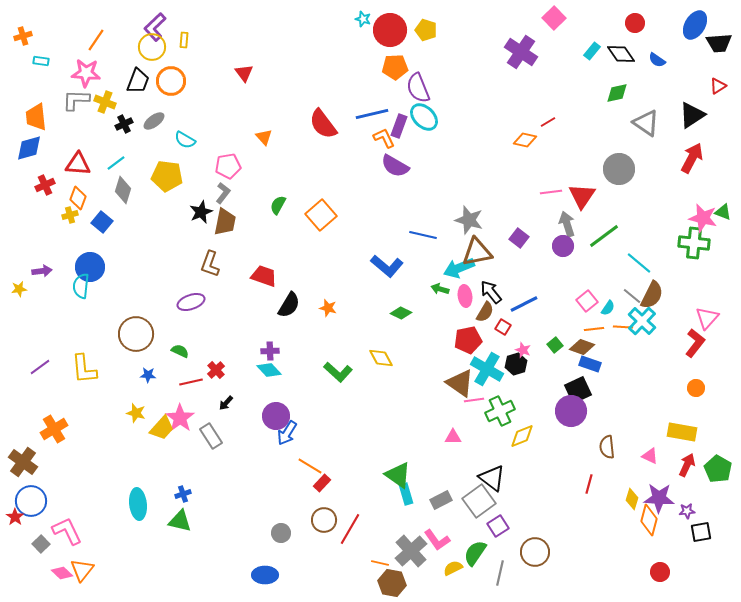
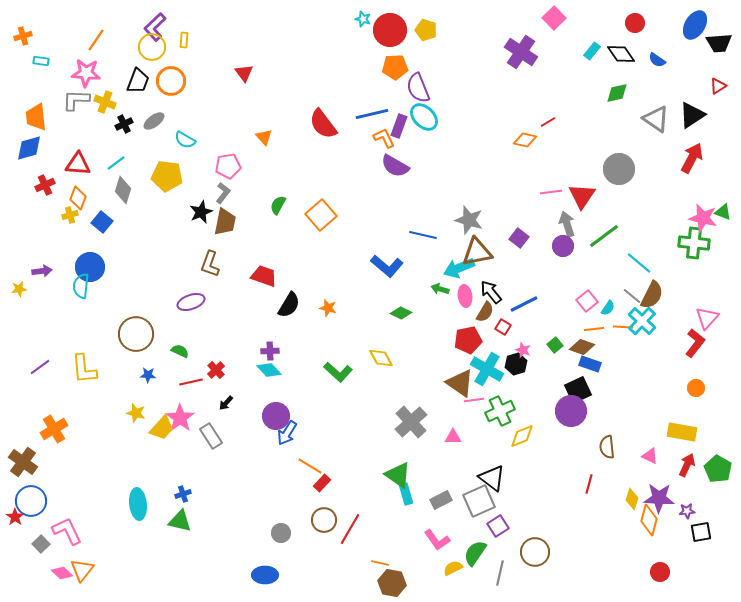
gray triangle at (646, 123): moved 10 px right, 4 px up
gray square at (479, 501): rotated 12 degrees clockwise
gray cross at (411, 551): moved 129 px up
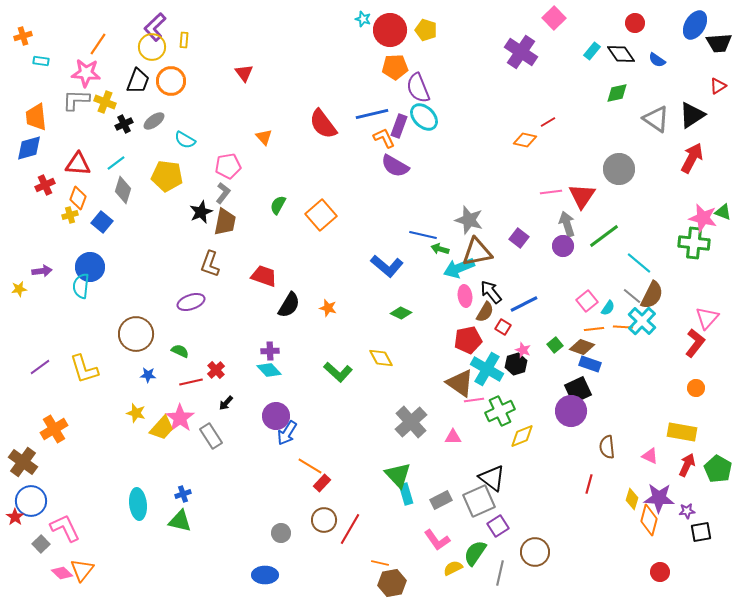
orange line at (96, 40): moved 2 px right, 4 px down
green arrow at (440, 289): moved 40 px up
yellow L-shape at (84, 369): rotated 12 degrees counterclockwise
green triangle at (398, 475): rotated 12 degrees clockwise
pink L-shape at (67, 531): moved 2 px left, 3 px up
brown hexagon at (392, 583): rotated 20 degrees counterclockwise
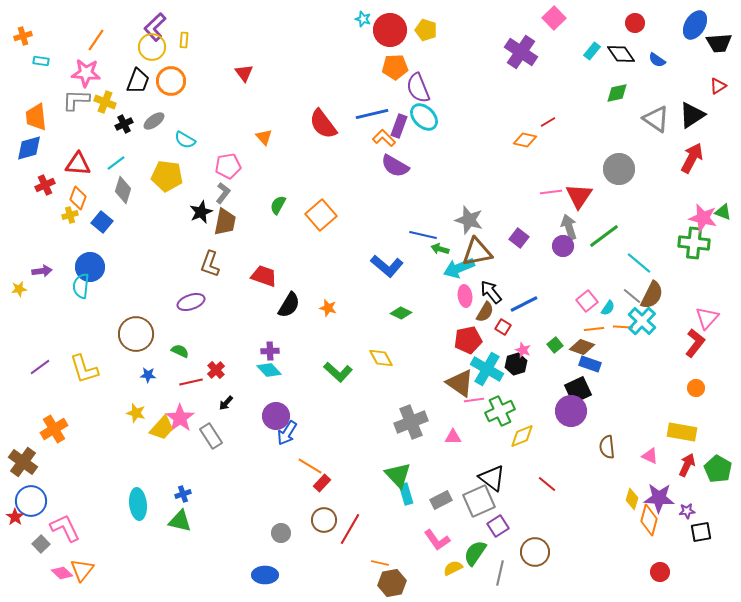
orange line at (98, 44): moved 2 px left, 4 px up
orange L-shape at (384, 138): rotated 20 degrees counterclockwise
red triangle at (582, 196): moved 3 px left
gray arrow at (567, 224): moved 2 px right, 3 px down
gray cross at (411, 422): rotated 20 degrees clockwise
red line at (589, 484): moved 42 px left; rotated 66 degrees counterclockwise
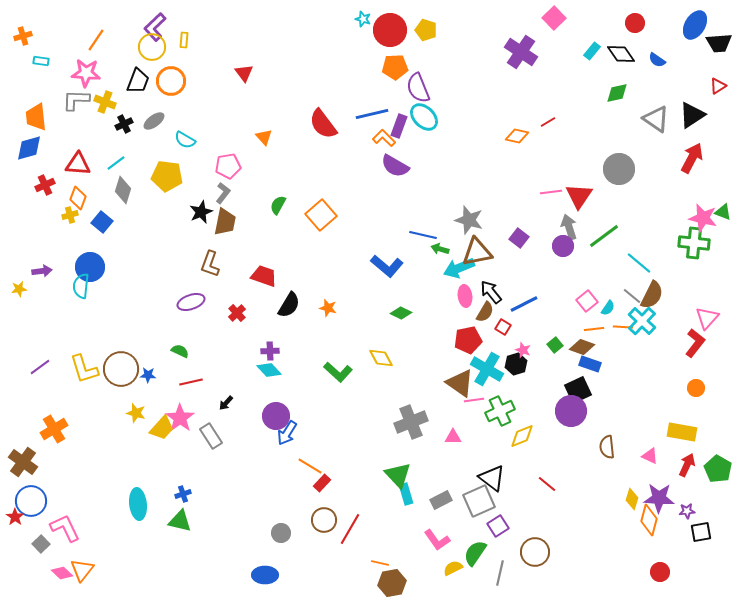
orange diamond at (525, 140): moved 8 px left, 4 px up
brown circle at (136, 334): moved 15 px left, 35 px down
red cross at (216, 370): moved 21 px right, 57 px up
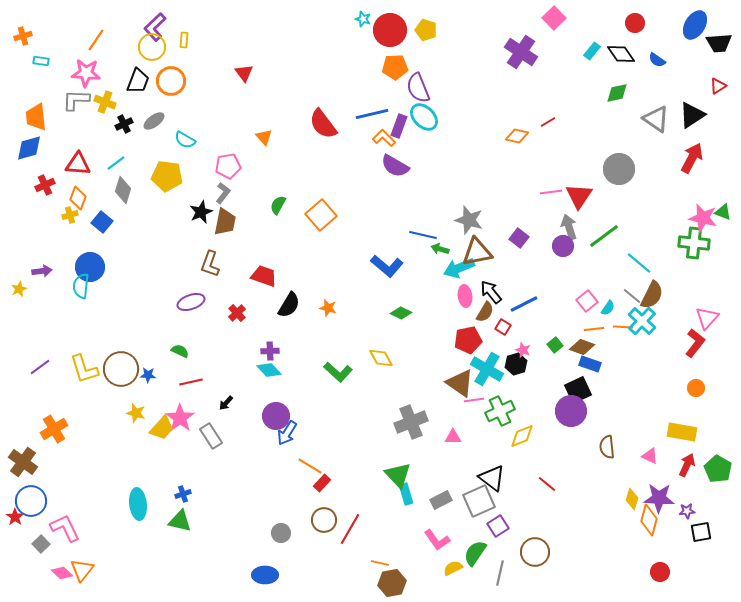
yellow star at (19, 289): rotated 14 degrees counterclockwise
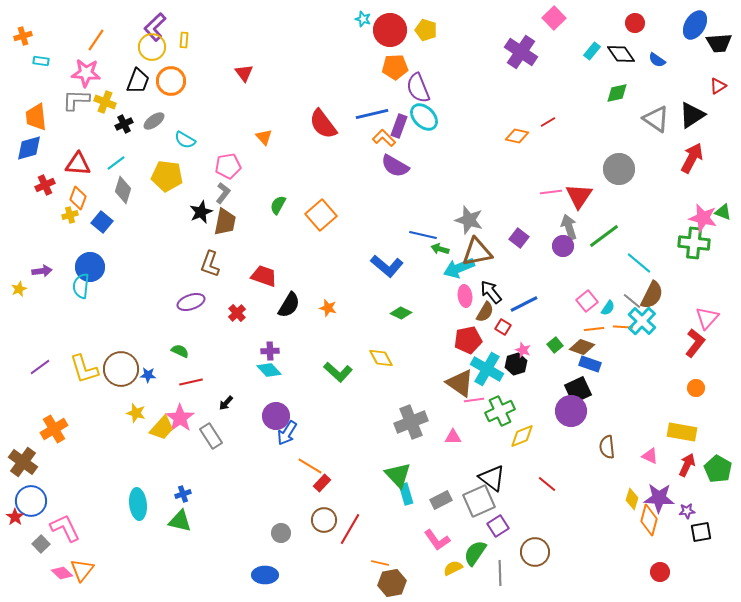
gray line at (632, 296): moved 5 px down
gray line at (500, 573): rotated 15 degrees counterclockwise
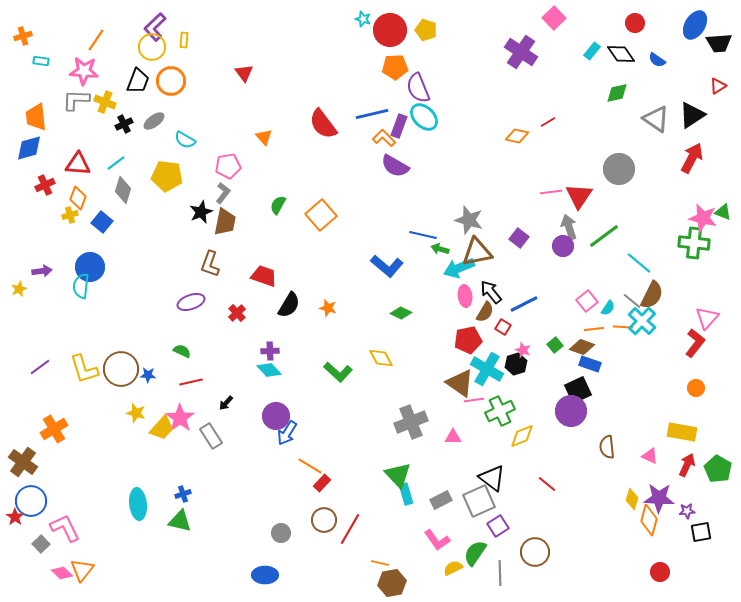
pink star at (86, 73): moved 2 px left, 2 px up
green semicircle at (180, 351): moved 2 px right
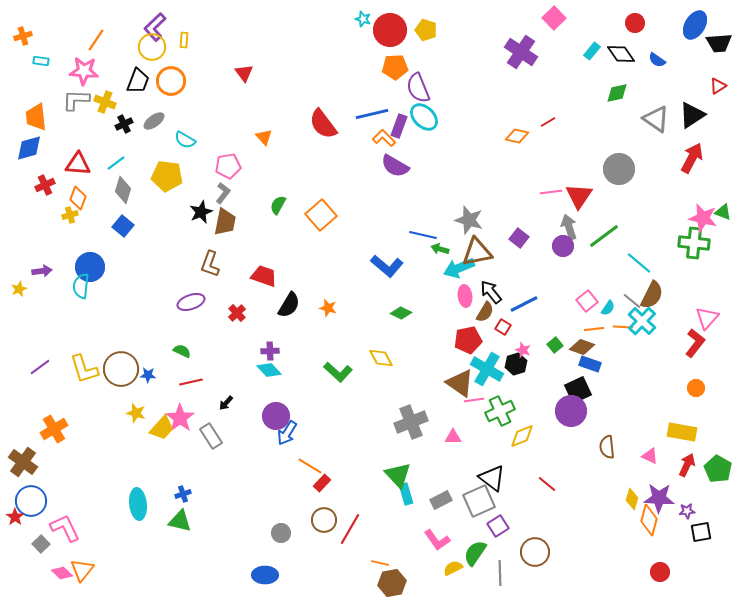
blue square at (102, 222): moved 21 px right, 4 px down
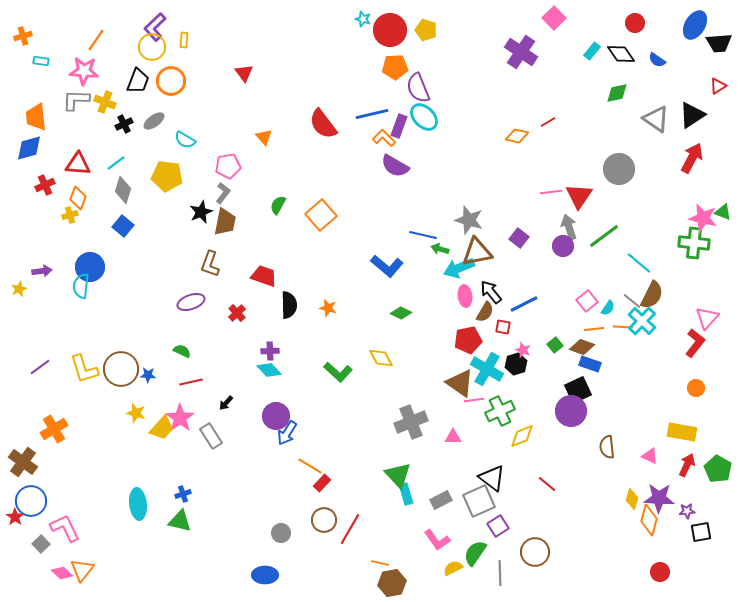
black semicircle at (289, 305): rotated 32 degrees counterclockwise
red square at (503, 327): rotated 21 degrees counterclockwise
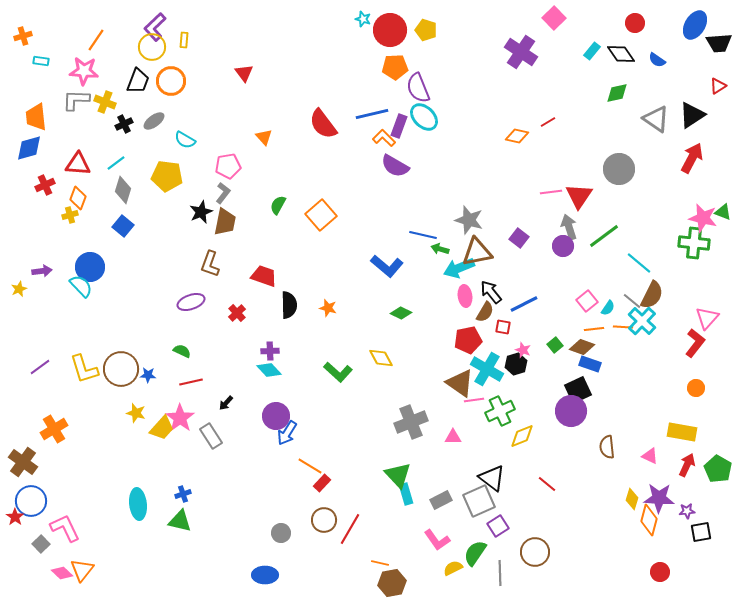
cyan semicircle at (81, 286): rotated 130 degrees clockwise
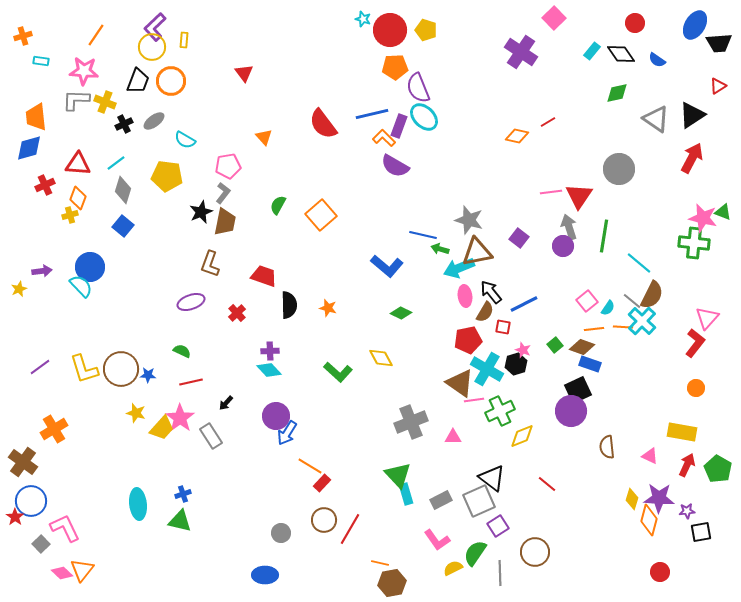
orange line at (96, 40): moved 5 px up
green line at (604, 236): rotated 44 degrees counterclockwise
